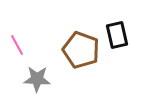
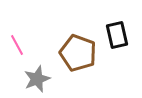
brown pentagon: moved 3 px left, 3 px down
gray star: rotated 24 degrees counterclockwise
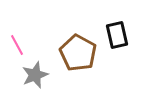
brown pentagon: rotated 9 degrees clockwise
gray star: moved 2 px left, 4 px up
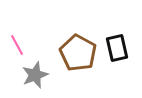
black rectangle: moved 13 px down
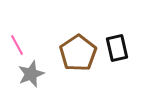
brown pentagon: rotated 9 degrees clockwise
gray star: moved 4 px left, 1 px up
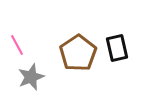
gray star: moved 3 px down
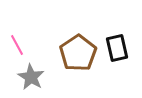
gray star: rotated 20 degrees counterclockwise
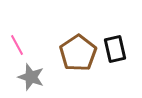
black rectangle: moved 2 px left, 1 px down
gray star: rotated 12 degrees counterclockwise
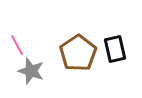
gray star: moved 6 px up
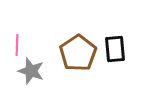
pink line: rotated 30 degrees clockwise
black rectangle: rotated 8 degrees clockwise
